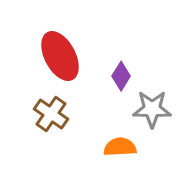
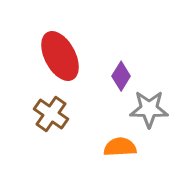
gray star: moved 3 px left
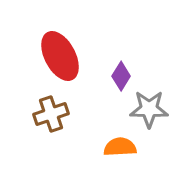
brown cross: rotated 36 degrees clockwise
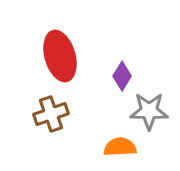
red ellipse: rotated 12 degrees clockwise
purple diamond: moved 1 px right
gray star: moved 2 px down
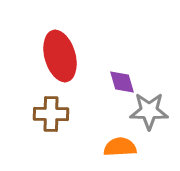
purple diamond: moved 6 px down; rotated 48 degrees counterclockwise
brown cross: rotated 20 degrees clockwise
